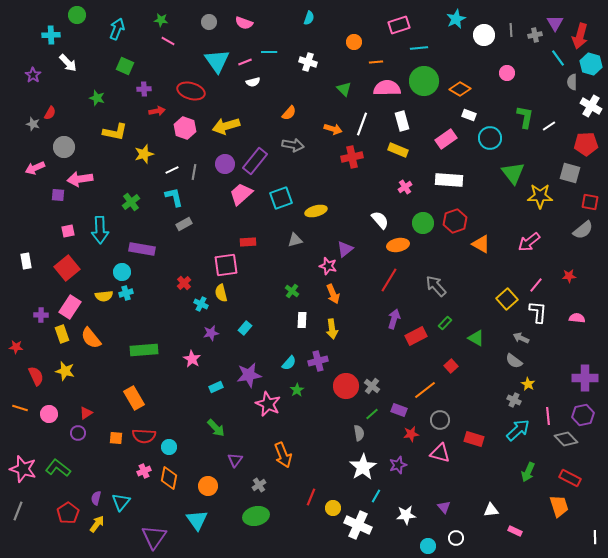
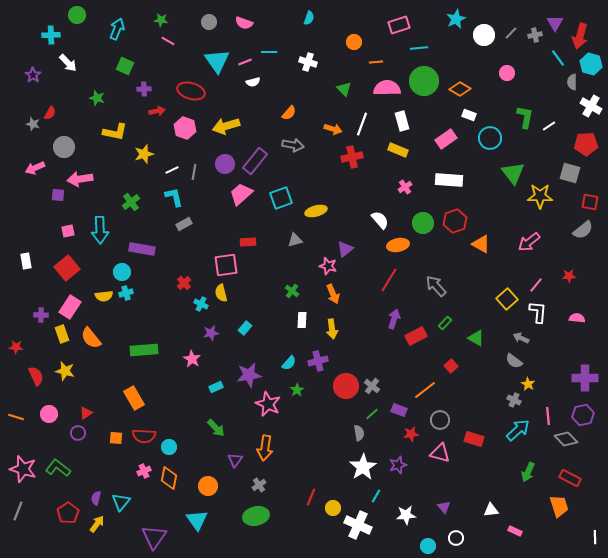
gray line at (511, 30): moved 3 px down; rotated 48 degrees clockwise
orange line at (20, 408): moved 4 px left, 9 px down
orange arrow at (283, 455): moved 18 px left, 7 px up; rotated 30 degrees clockwise
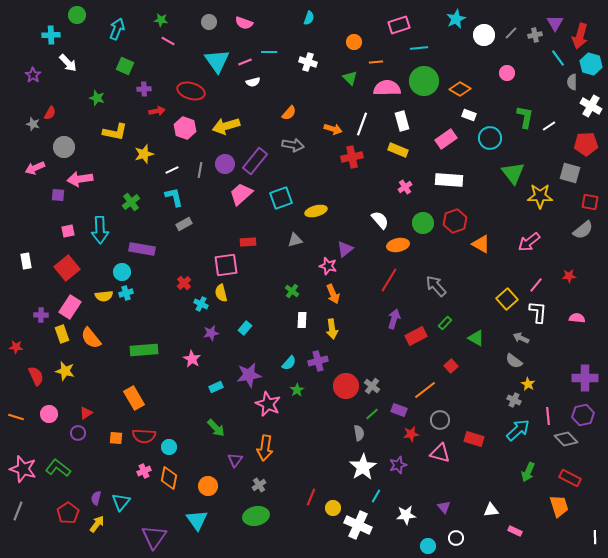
green triangle at (344, 89): moved 6 px right, 11 px up
gray line at (194, 172): moved 6 px right, 2 px up
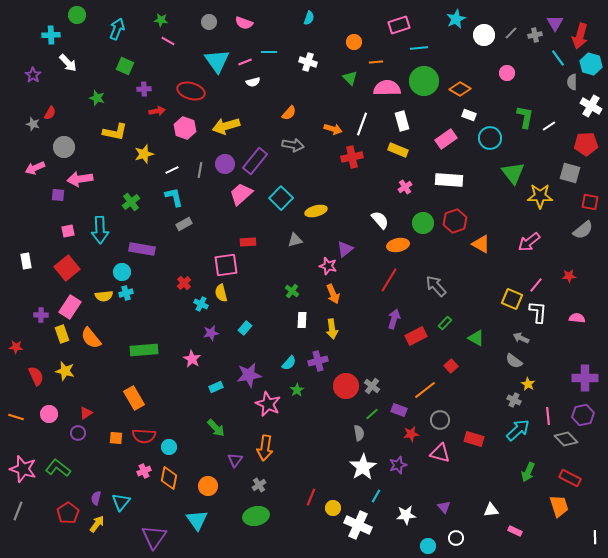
cyan square at (281, 198): rotated 25 degrees counterclockwise
yellow square at (507, 299): moved 5 px right; rotated 25 degrees counterclockwise
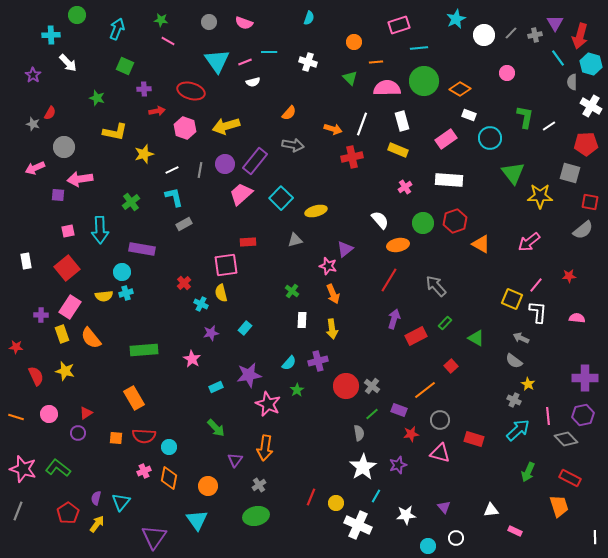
yellow circle at (333, 508): moved 3 px right, 5 px up
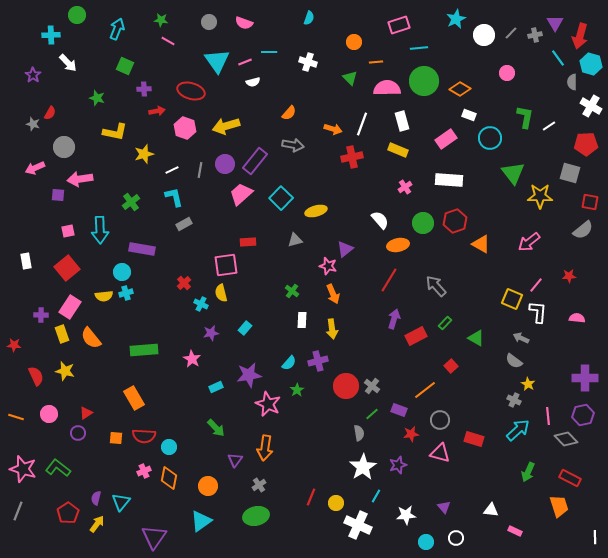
red star at (16, 347): moved 2 px left, 2 px up
white triangle at (491, 510): rotated 14 degrees clockwise
cyan triangle at (197, 520): moved 4 px right, 1 px down; rotated 30 degrees clockwise
cyan circle at (428, 546): moved 2 px left, 4 px up
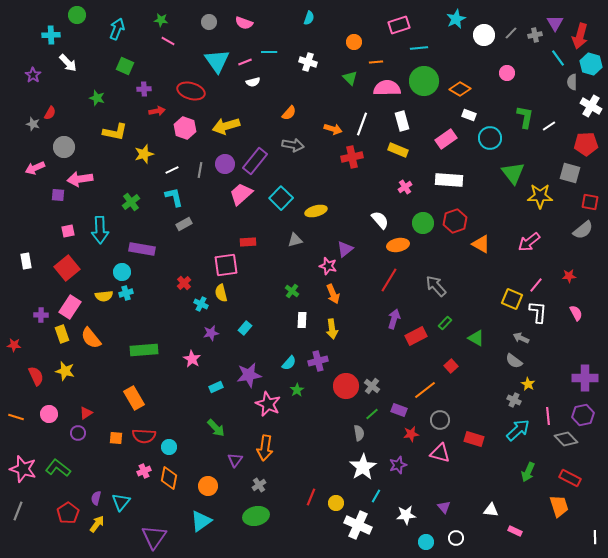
pink semicircle at (577, 318): moved 1 px left, 5 px up; rotated 56 degrees clockwise
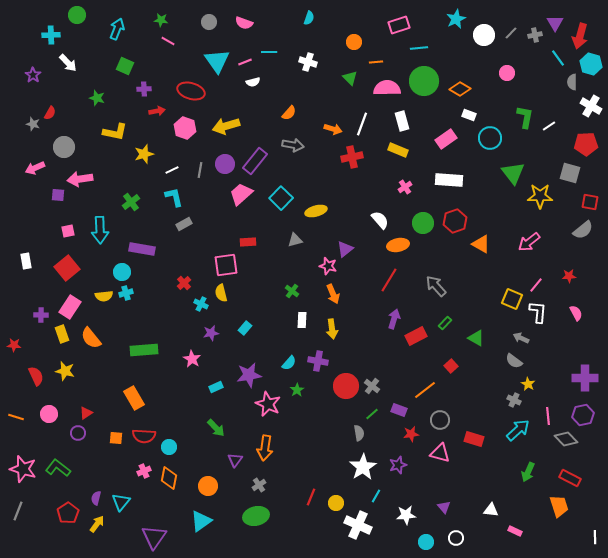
purple cross at (318, 361): rotated 24 degrees clockwise
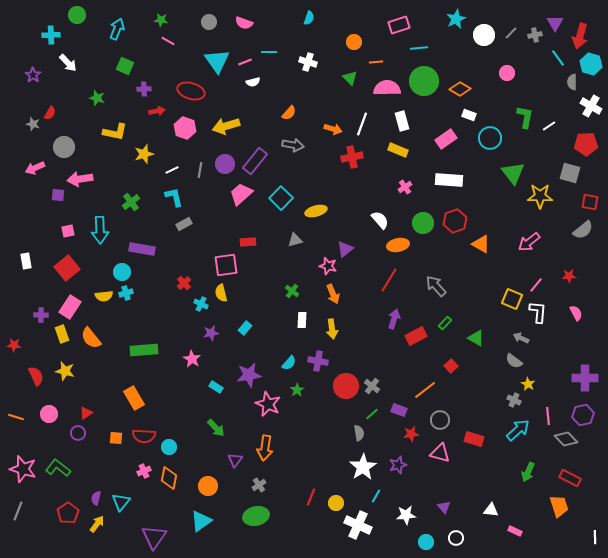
cyan rectangle at (216, 387): rotated 56 degrees clockwise
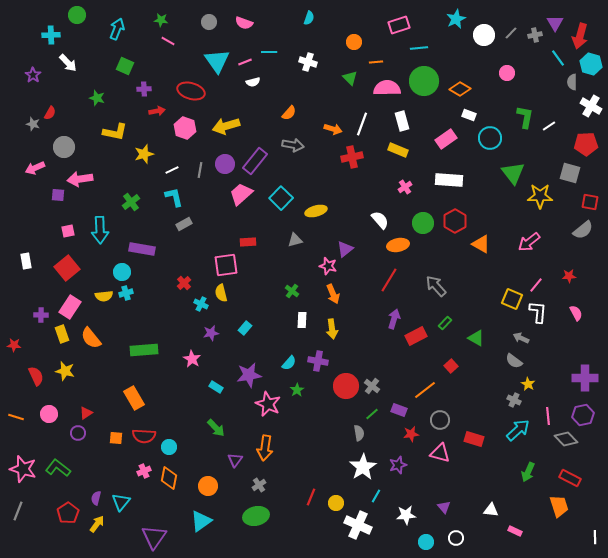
red hexagon at (455, 221): rotated 10 degrees counterclockwise
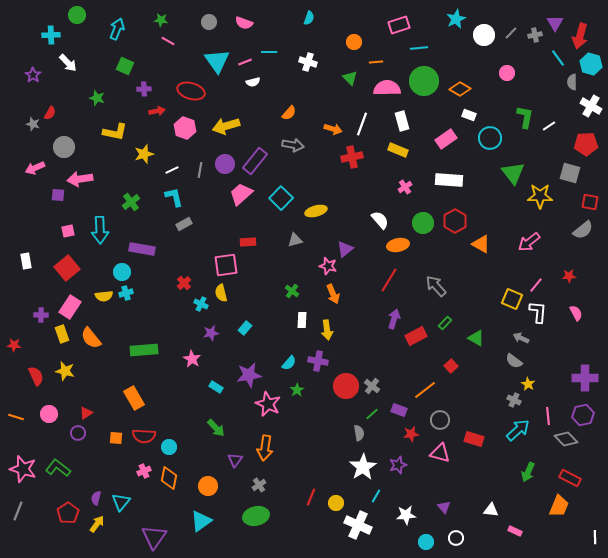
yellow arrow at (332, 329): moved 5 px left, 1 px down
orange trapezoid at (559, 506): rotated 40 degrees clockwise
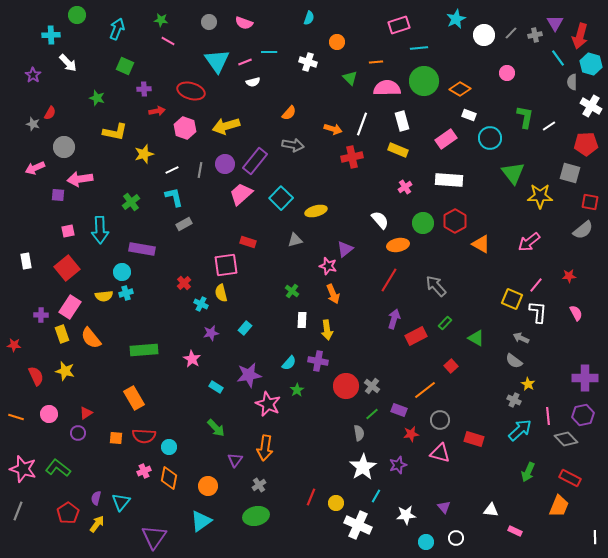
orange circle at (354, 42): moved 17 px left
red rectangle at (248, 242): rotated 21 degrees clockwise
cyan arrow at (518, 430): moved 2 px right
